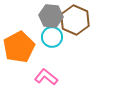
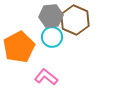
gray hexagon: rotated 10 degrees counterclockwise
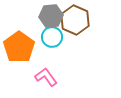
orange pentagon: rotated 8 degrees counterclockwise
pink L-shape: rotated 15 degrees clockwise
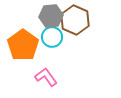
orange pentagon: moved 4 px right, 2 px up
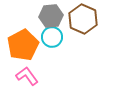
brown hexagon: moved 8 px right, 1 px up
orange pentagon: rotated 8 degrees clockwise
pink L-shape: moved 19 px left, 1 px up
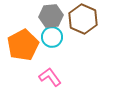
pink L-shape: moved 23 px right, 1 px down
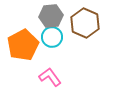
brown hexagon: moved 2 px right, 4 px down
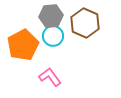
cyan circle: moved 1 px right, 1 px up
